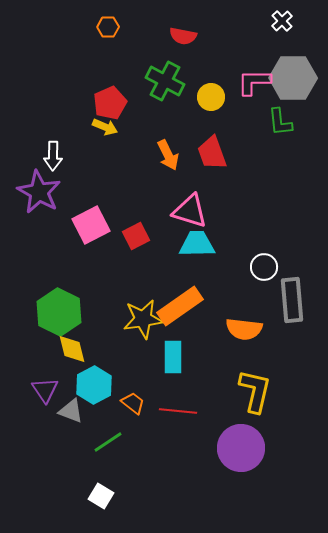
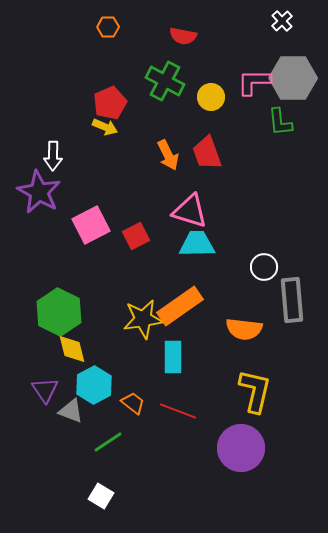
red trapezoid: moved 5 px left
red line: rotated 15 degrees clockwise
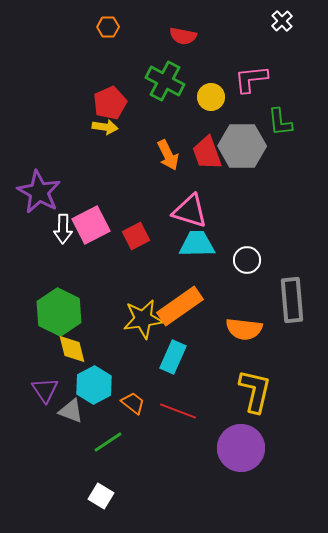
gray hexagon: moved 51 px left, 68 px down
pink L-shape: moved 3 px left, 3 px up; rotated 6 degrees counterclockwise
yellow arrow: rotated 15 degrees counterclockwise
white arrow: moved 10 px right, 73 px down
white circle: moved 17 px left, 7 px up
cyan rectangle: rotated 24 degrees clockwise
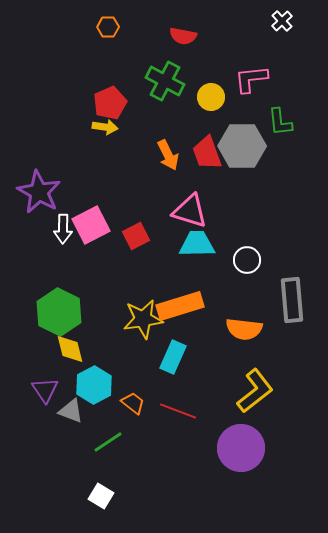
orange rectangle: rotated 18 degrees clockwise
yellow diamond: moved 2 px left
yellow L-shape: rotated 39 degrees clockwise
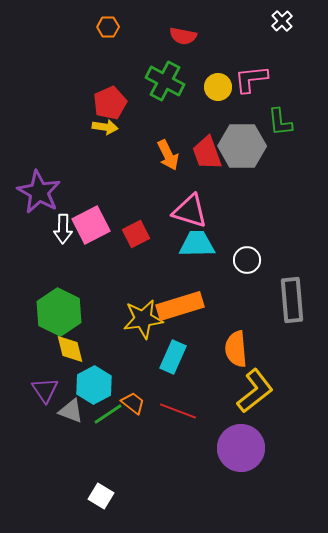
yellow circle: moved 7 px right, 10 px up
red square: moved 2 px up
orange semicircle: moved 8 px left, 20 px down; rotated 78 degrees clockwise
green line: moved 28 px up
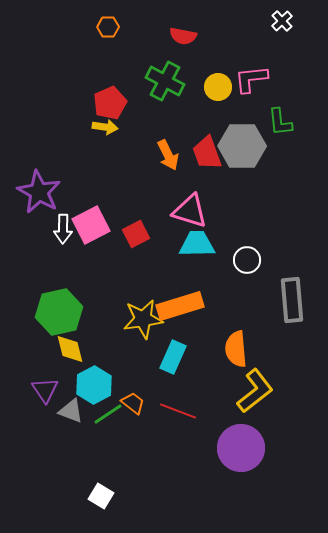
green hexagon: rotated 21 degrees clockwise
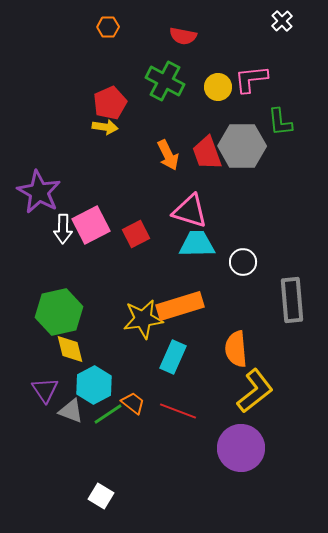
white circle: moved 4 px left, 2 px down
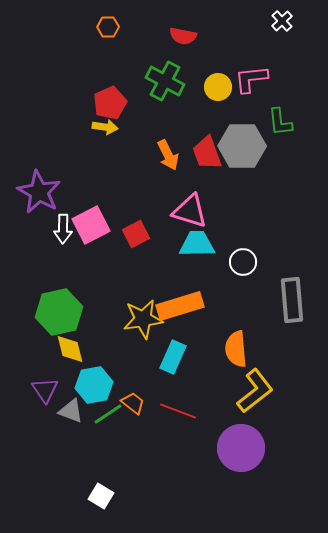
cyan hexagon: rotated 18 degrees clockwise
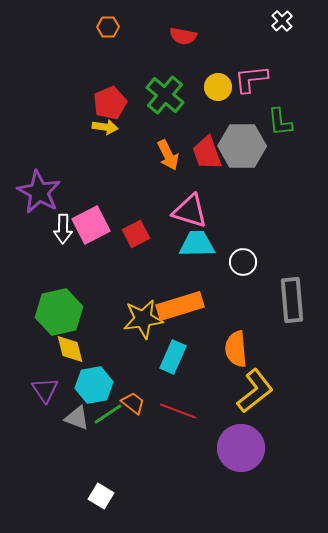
green cross: moved 14 px down; rotated 12 degrees clockwise
gray triangle: moved 6 px right, 7 px down
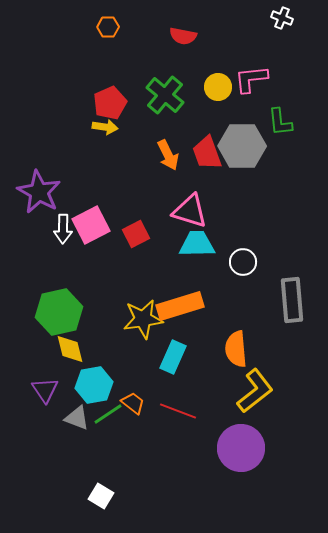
white cross: moved 3 px up; rotated 25 degrees counterclockwise
